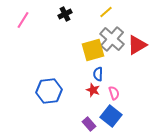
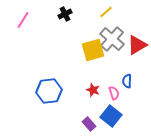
blue semicircle: moved 29 px right, 7 px down
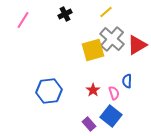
red star: rotated 16 degrees clockwise
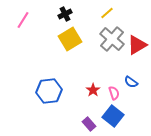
yellow line: moved 1 px right, 1 px down
yellow square: moved 23 px left, 11 px up; rotated 15 degrees counterclockwise
blue semicircle: moved 4 px right, 1 px down; rotated 56 degrees counterclockwise
blue square: moved 2 px right
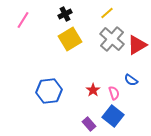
blue semicircle: moved 2 px up
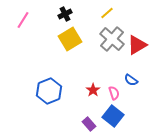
blue hexagon: rotated 15 degrees counterclockwise
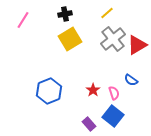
black cross: rotated 16 degrees clockwise
gray cross: moved 1 px right; rotated 10 degrees clockwise
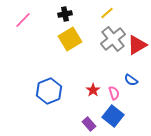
pink line: rotated 12 degrees clockwise
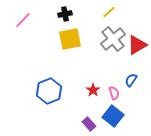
yellow line: moved 2 px right, 1 px up
yellow square: rotated 20 degrees clockwise
blue semicircle: rotated 88 degrees clockwise
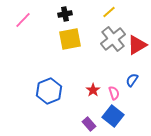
blue semicircle: moved 1 px right
